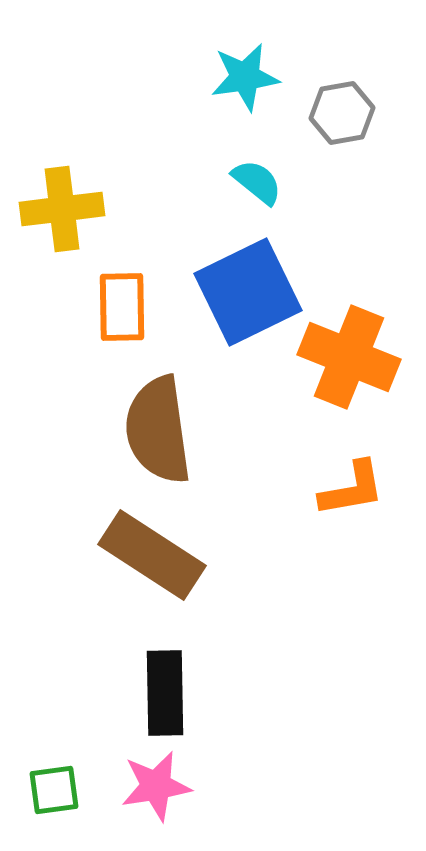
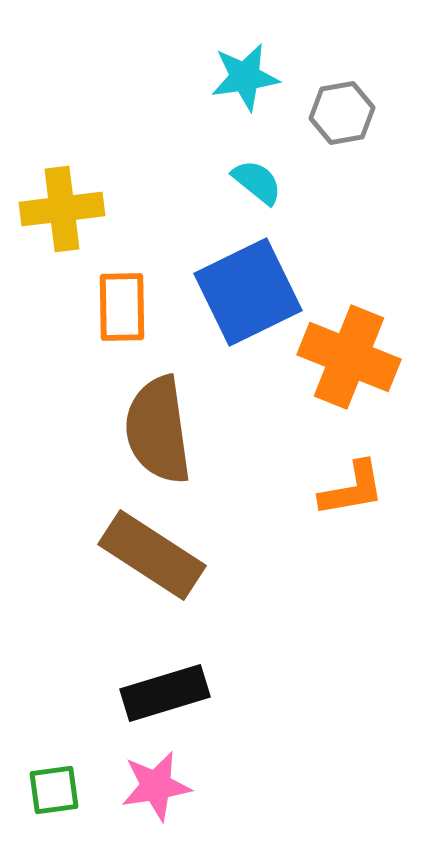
black rectangle: rotated 74 degrees clockwise
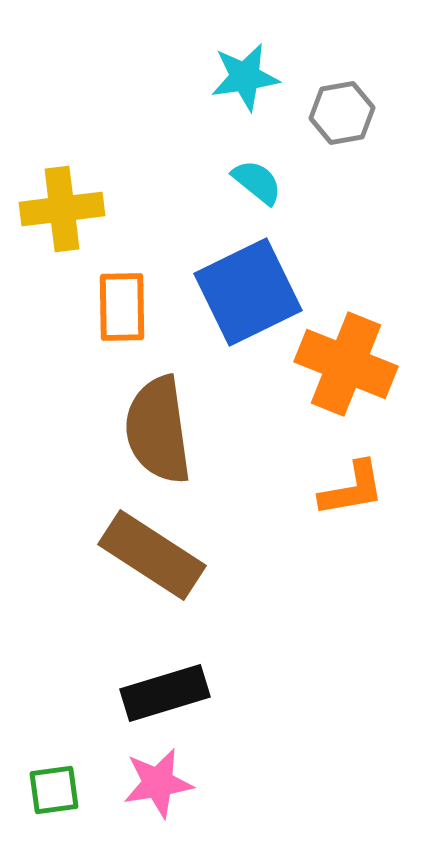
orange cross: moved 3 px left, 7 px down
pink star: moved 2 px right, 3 px up
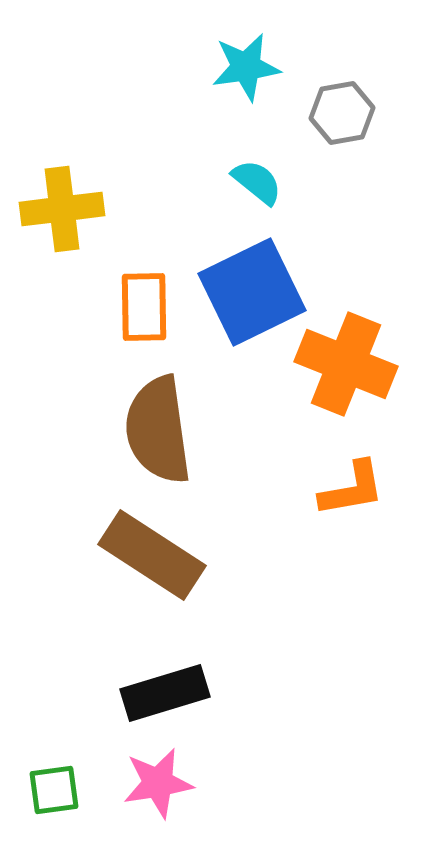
cyan star: moved 1 px right, 10 px up
blue square: moved 4 px right
orange rectangle: moved 22 px right
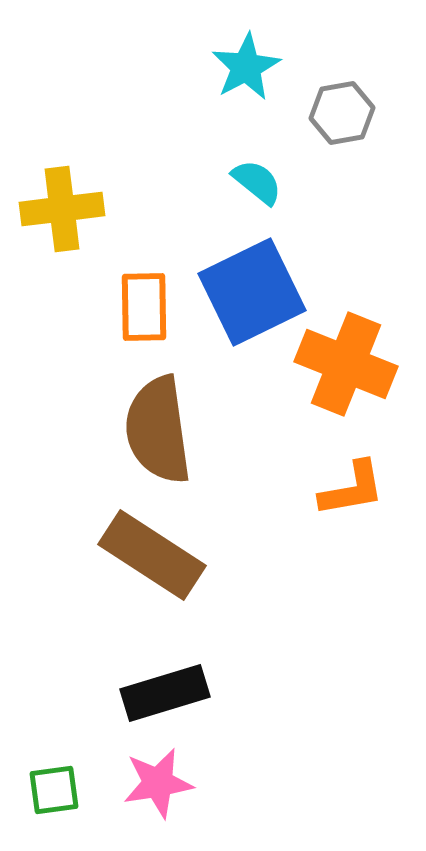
cyan star: rotated 20 degrees counterclockwise
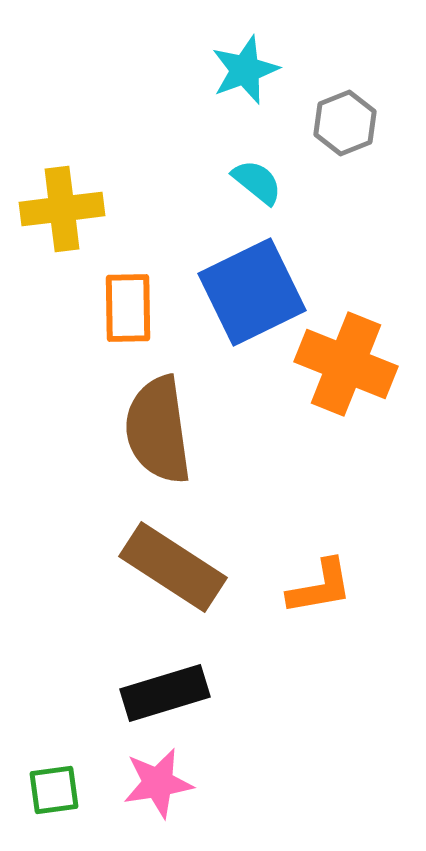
cyan star: moved 1 px left, 3 px down; rotated 8 degrees clockwise
gray hexagon: moved 3 px right, 10 px down; rotated 12 degrees counterclockwise
orange rectangle: moved 16 px left, 1 px down
orange L-shape: moved 32 px left, 98 px down
brown rectangle: moved 21 px right, 12 px down
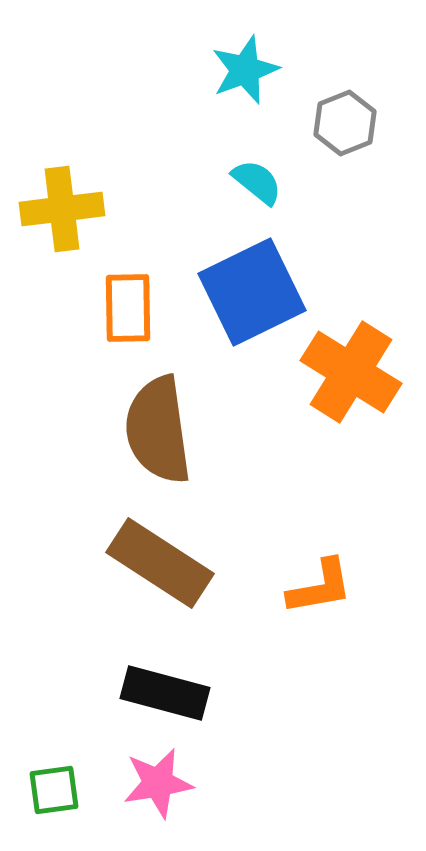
orange cross: moved 5 px right, 8 px down; rotated 10 degrees clockwise
brown rectangle: moved 13 px left, 4 px up
black rectangle: rotated 32 degrees clockwise
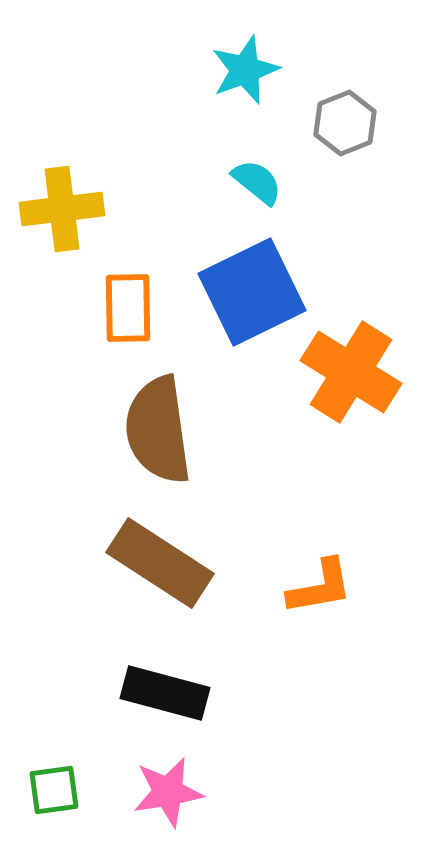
pink star: moved 10 px right, 9 px down
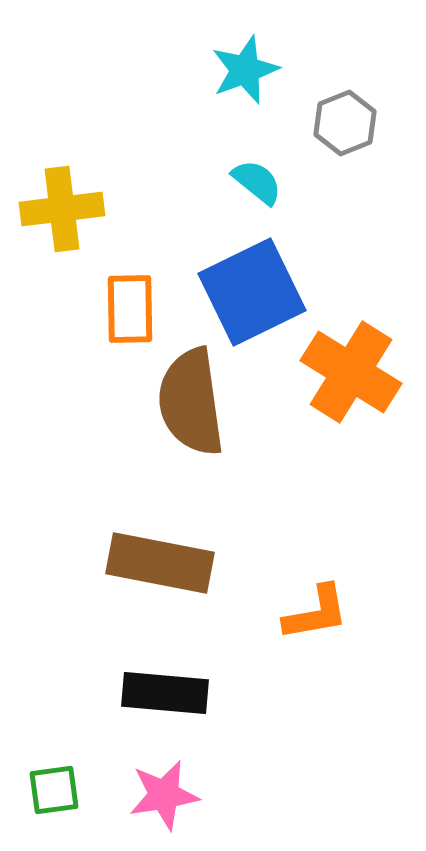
orange rectangle: moved 2 px right, 1 px down
brown semicircle: moved 33 px right, 28 px up
brown rectangle: rotated 22 degrees counterclockwise
orange L-shape: moved 4 px left, 26 px down
black rectangle: rotated 10 degrees counterclockwise
pink star: moved 4 px left, 3 px down
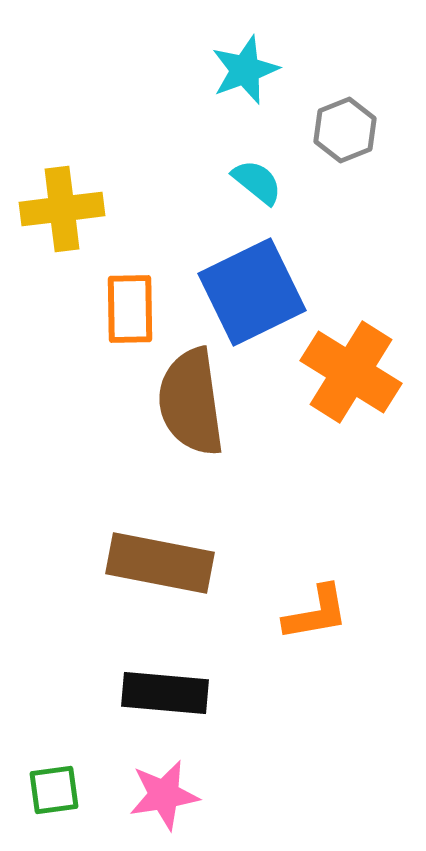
gray hexagon: moved 7 px down
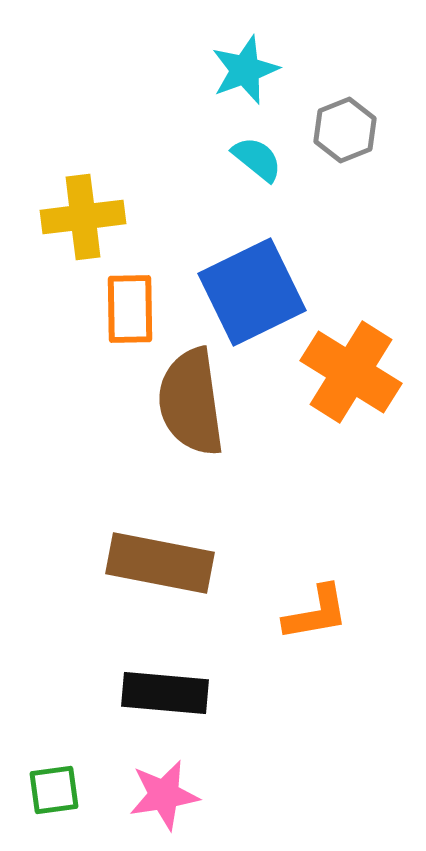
cyan semicircle: moved 23 px up
yellow cross: moved 21 px right, 8 px down
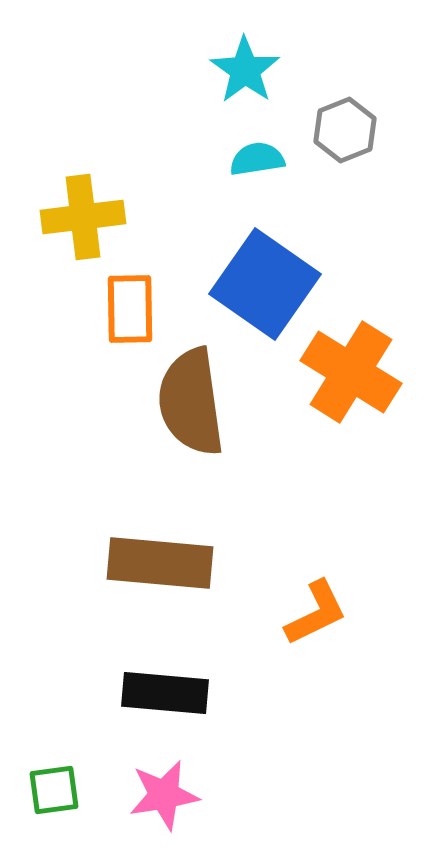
cyan star: rotated 16 degrees counterclockwise
cyan semicircle: rotated 48 degrees counterclockwise
blue square: moved 13 px right, 8 px up; rotated 29 degrees counterclockwise
brown rectangle: rotated 6 degrees counterclockwise
orange L-shape: rotated 16 degrees counterclockwise
